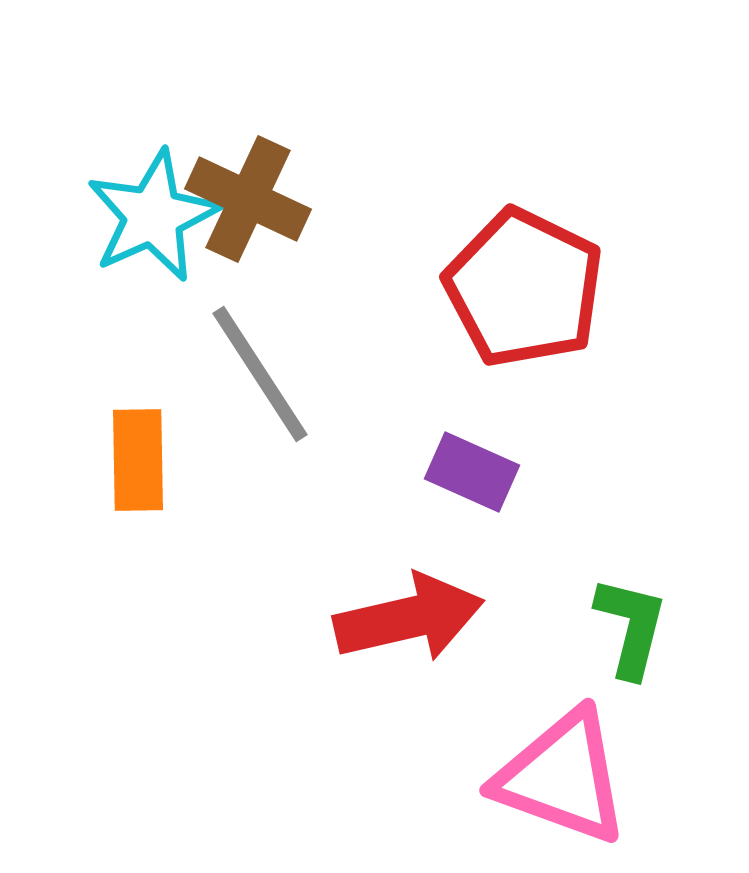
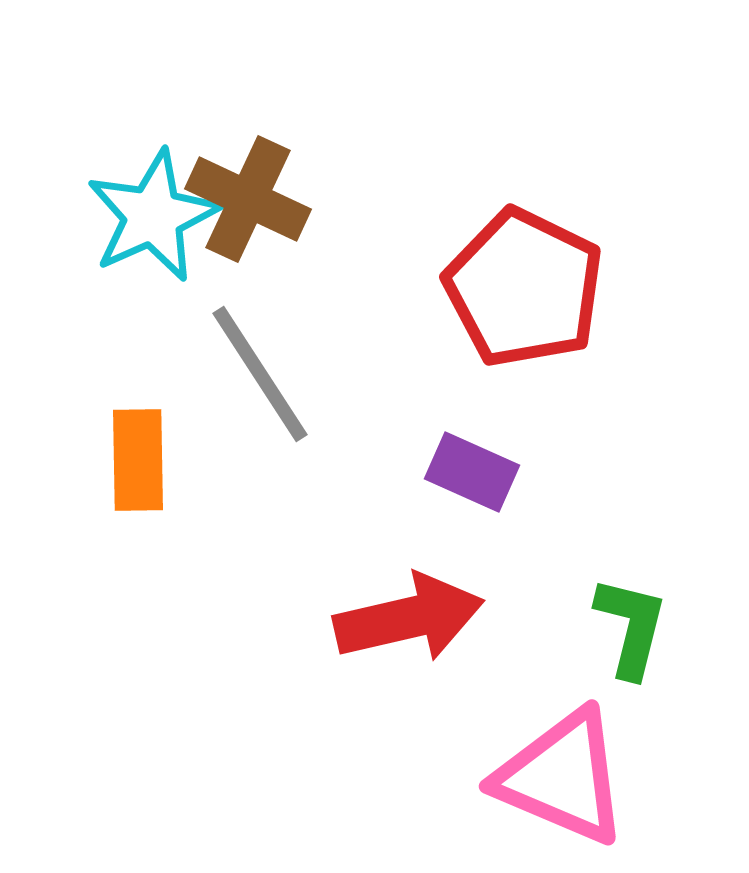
pink triangle: rotated 3 degrees clockwise
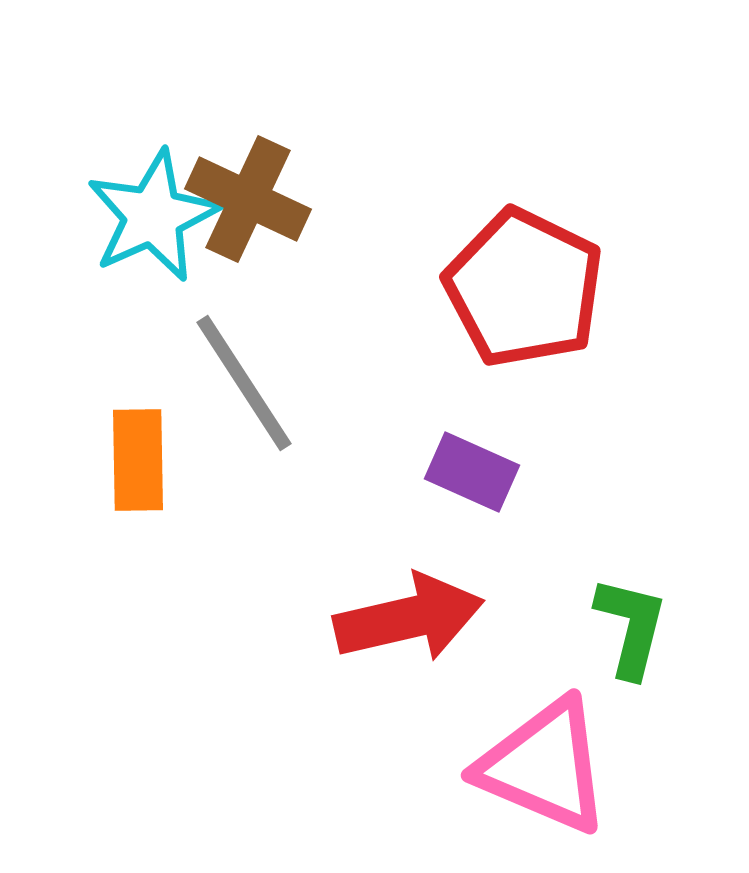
gray line: moved 16 px left, 9 px down
pink triangle: moved 18 px left, 11 px up
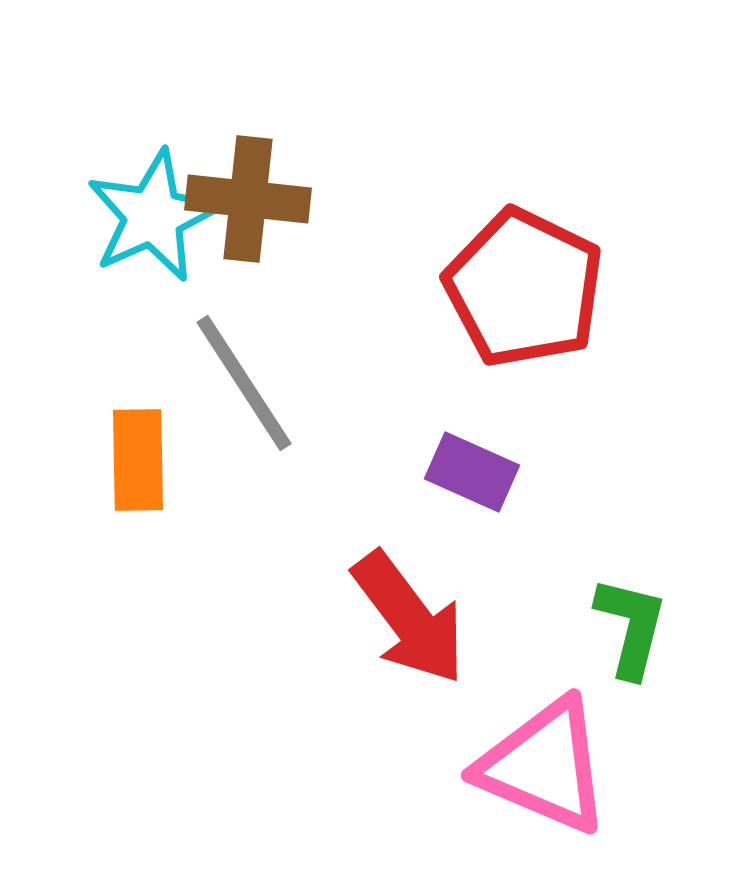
brown cross: rotated 19 degrees counterclockwise
red arrow: rotated 66 degrees clockwise
